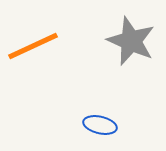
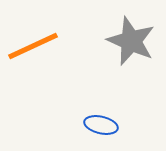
blue ellipse: moved 1 px right
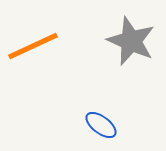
blue ellipse: rotated 24 degrees clockwise
